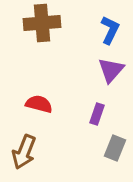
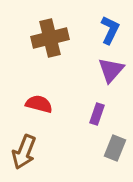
brown cross: moved 8 px right, 15 px down; rotated 9 degrees counterclockwise
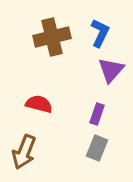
blue L-shape: moved 10 px left, 3 px down
brown cross: moved 2 px right, 1 px up
gray rectangle: moved 18 px left
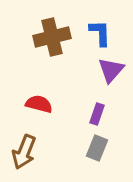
blue L-shape: rotated 28 degrees counterclockwise
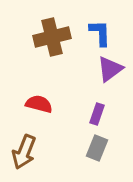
purple triangle: moved 1 px left, 1 px up; rotated 12 degrees clockwise
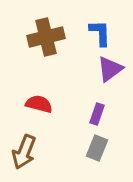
brown cross: moved 6 px left
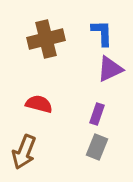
blue L-shape: moved 2 px right
brown cross: moved 2 px down
purple triangle: rotated 12 degrees clockwise
gray rectangle: moved 1 px up
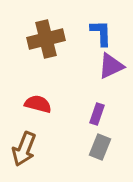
blue L-shape: moved 1 px left
purple triangle: moved 1 px right, 3 px up
red semicircle: moved 1 px left
gray rectangle: moved 3 px right
brown arrow: moved 3 px up
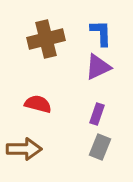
purple triangle: moved 13 px left, 1 px down
brown arrow: rotated 112 degrees counterclockwise
